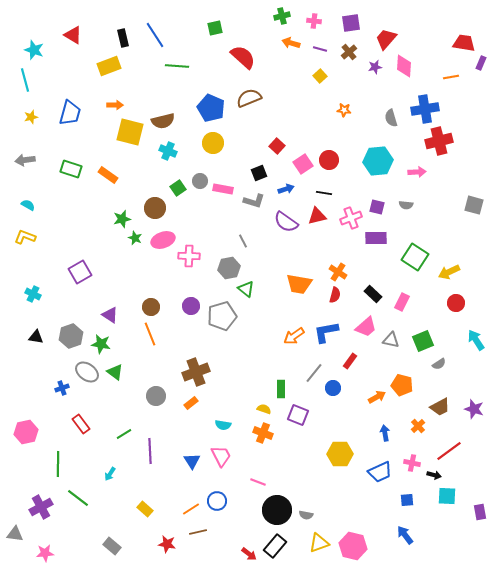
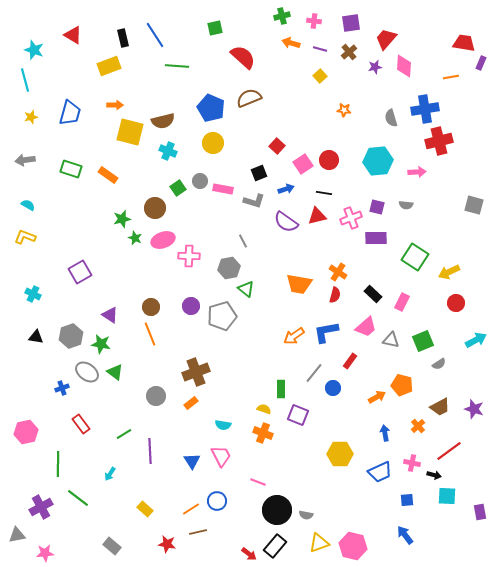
cyan arrow at (476, 340): rotated 95 degrees clockwise
gray triangle at (15, 534): moved 2 px right, 1 px down; rotated 18 degrees counterclockwise
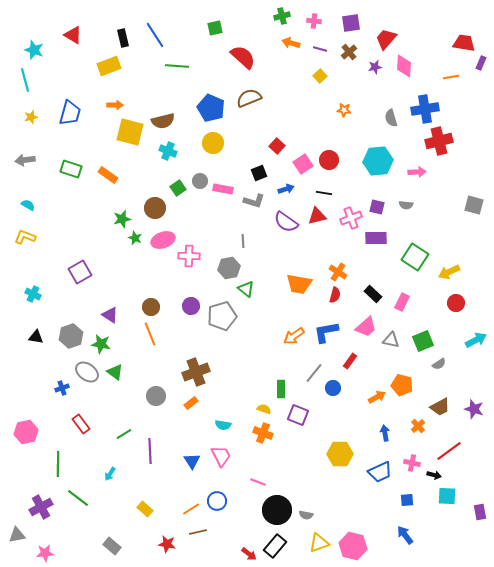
gray line at (243, 241): rotated 24 degrees clockwise
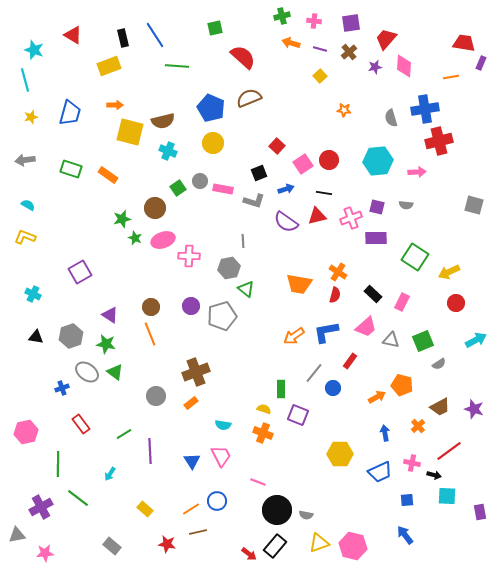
green star at (101, 344): moved 5 px right
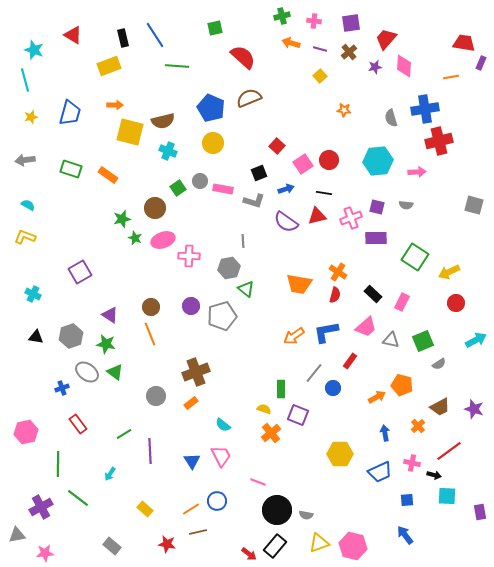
red rectangle at (81, 424): moved 3 px left
cyan semicircle at (223, 425): rotated 28 degrees clockwise
orange cross at (263, 433): moved 8 px right; rotated 30 degrees clockwise
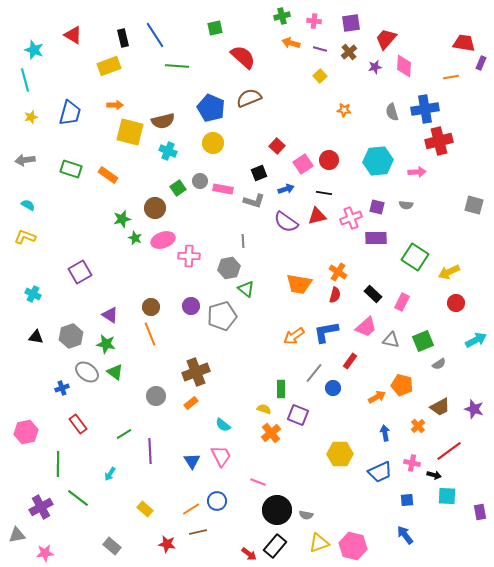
gray semicircle at (391, 118): moved 1 px right, 6 px up
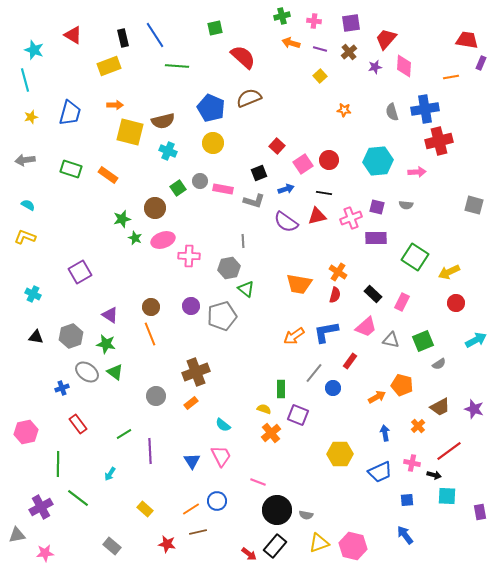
red trapezoid at (464, 43): moved 3 px right, 3 px up
